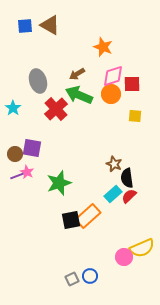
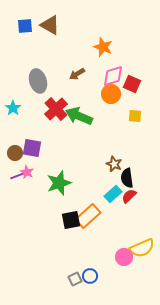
red square: rotated 24 degrees clockwise
green arrow: moved 21 px down
brown circle: moved 1 px up
gray square: moved 3 px right
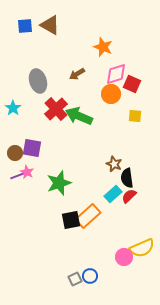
pink diamond: moved 3 px right, 2 px up
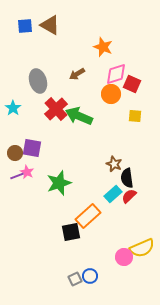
black square: moved 12 px down
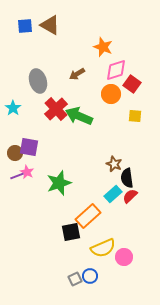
pink diamond: moved 4 px up
red square: rotated 12 degrees clockwise
purple square: moved 3 px left, 1 px up
red semicircle: moved 1 px right
yellow semicircle: moved 39 px left
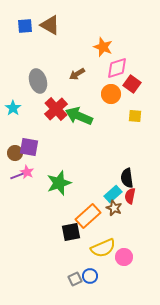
pink diamond: moved 1 px right, 2 px up
brown star: moved 44 px down
red semicircle: rotated 35 degrees counterclockwise
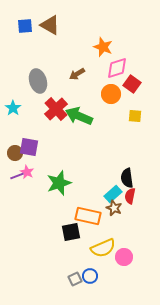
orange rectangle: rotated 55 degrees clockwise
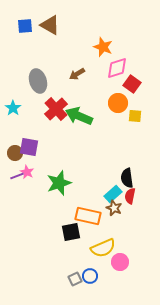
orange circle: moved 7 px right, 9 px down
pink circle: moved 4 px left, 5 px down
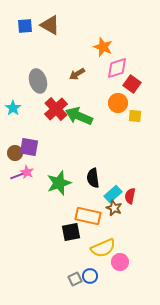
black semicircle: moved 34 px left
